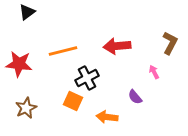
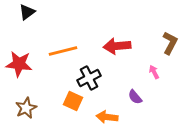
black cross: moved 2 px right
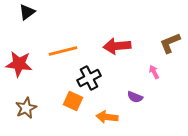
brown L-shape: rotated 140 degrees counterclockwise
purple semicircle: rotated 28 degrees counterclockwise
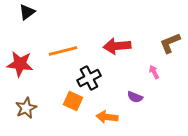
red star: moved 1 px right
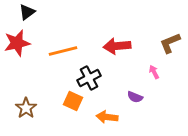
red star: moved 3 px left, 21 px up; rotated 20 degrees counterclockwise
brown star: rotated 10 degrees counterclockwise
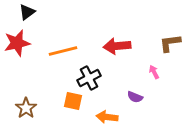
brown L-shape: rotated 15 degrees clockwise
orange square: rotated 12 degrees counterclockwise
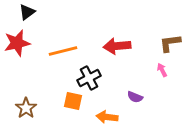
pink arrow: moved 8 px right, 2 px up
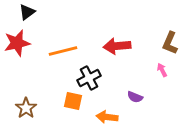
brown L-shape: rotated 60 degrees counterclockwise
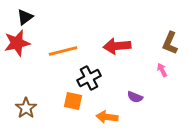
black triangle: moved 2 px left, 5 px down
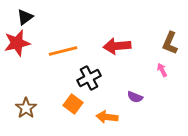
orange square: moved 3 px down; rotated 24 degrees clockwise
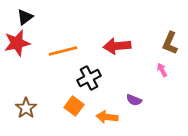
purple semicircle: moved 1 px left, 3 px down
orange square: moved 1 px right, 2 px down
